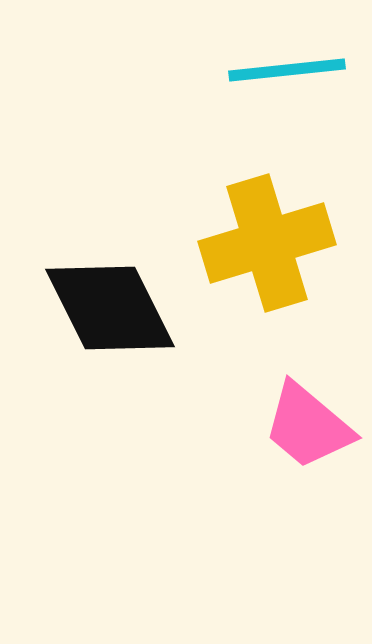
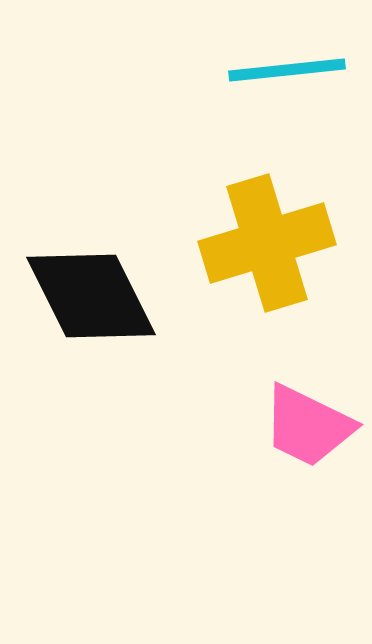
black diamond: moved 19 px left, 12 px up
pink trapezoid: rotated 14 degrees counterclockwise
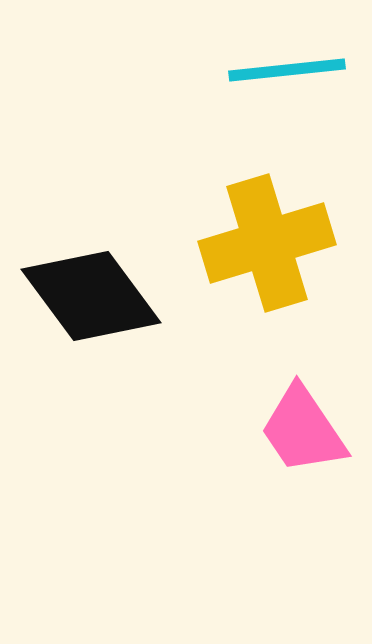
black diamond: rotated 10 degrees counterclockwise
pink trapezoid: moved 5 px left, 4 px down; rotated 30 degrees clockwise
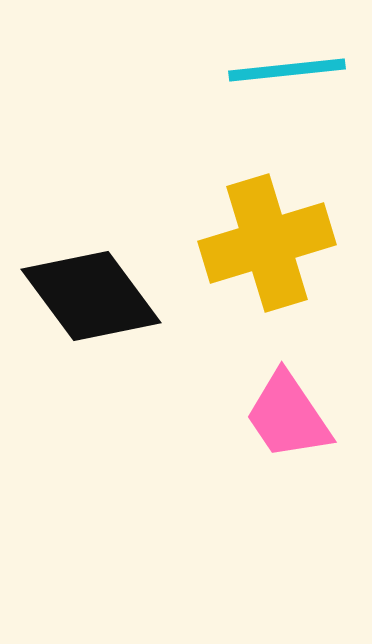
pink trapezoid: moved 15 px left, 14 px up
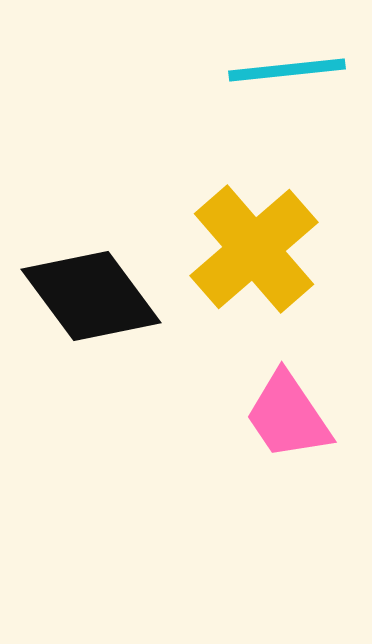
yellow cross: moved 13 px left, 6 px down; rotated 24 degrees counterclockwise
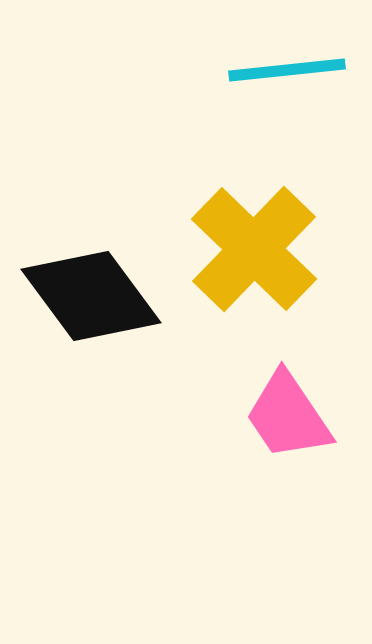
yellow cross: rotated 5 degrees counterclockwise
